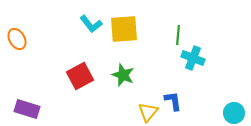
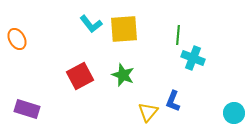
blue L-shape: rotated 150 degrees counterclockwise
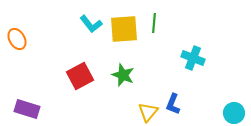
green line: moved 24 px left, 12 px up
blue L-shape: moved 3 px down
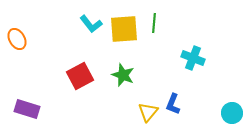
cyan circle: moved 2 px left
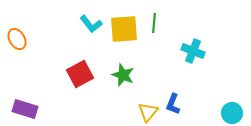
cyan cross: moved 7 px up
red square: moved 2 px up
purple rectangle: moved 2 px left
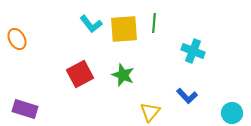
blue L-shape: moved 14 px right, 8 px up; rotated 65 degrees counterclockwise
yellow triangle: moved 2 px right
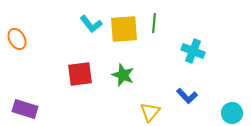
red square: rotated 20 degrees clockwise
